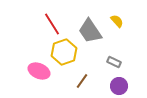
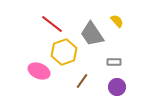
red line: rotated 20 degrees counterclockwise
gray trapezoid: moved 2 px right, 3 px down
gray rectangle: rotated 24 degrees counterclockwise
purple circle: moved 2 px left, 1 px down
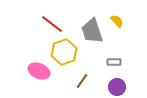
gray trapezoid: moved 3 px up; rotated 16 degrees clockwise
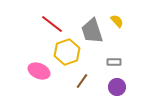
yellow hexagon: moved 3 px right
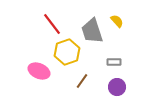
red line: rotated 15 degrees clockwise
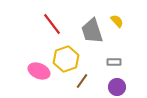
yellow hexagon: moved 1 px left, 7 px down
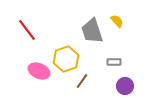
red line: moved 25 px left, 6 px down
purple circle: moved 8 px right, 1 px up
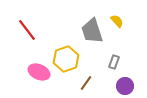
gray rectangle: rotated 72 degrees counterclockwise
pink ellipse: moved 1 px down
brown line: moved 4 px right, 2 px down
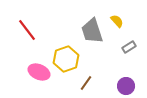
gray rectangle: moved 15 px right, 15 px up; rotated 40 degrees clockwise
purple circle: moved 1 px right
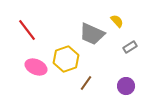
gray trapezoid: moved 3 px down; rotated 48 degrees counterclockwise
gray rectangle: moved 1 px right
pink ellipse: moved 3 px left, 5 px up
